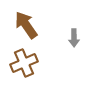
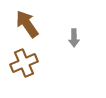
brown arrow: moved 1 px right, 1 px up
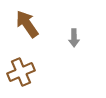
brown cross: moved 3 px left, 9 px down
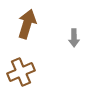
brown arrow: rotated 52 degrees clockwise
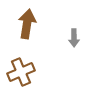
brown arrow: rotated 8 degrees counterclockwise
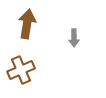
brown cross: moved 2 px up
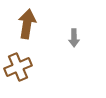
brown cross: moved 3 px left, 3 px up
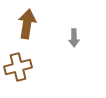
brown cross: rotated 8 degrees clockwise
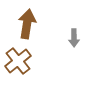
brown cross: moved 6 px up; rotated 24 degrees counterclockwise
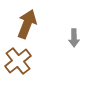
brown arrow: rotated 12 degrees clockwise
